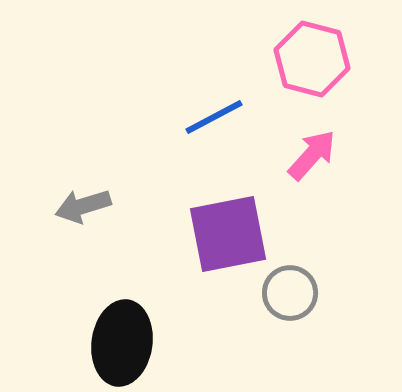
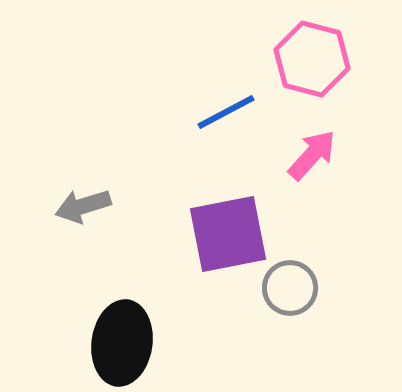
blue line: moved 12 px right, 5 px up
gray circle: moved 5 px up
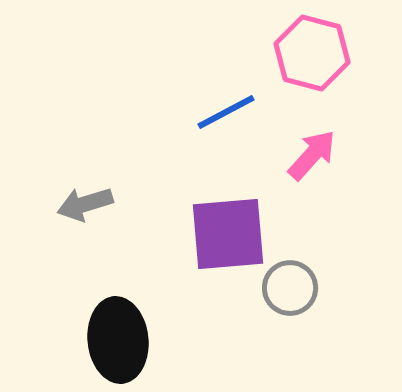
pink hexagon: moved 6 px up
gray arrow: moved 2 px right, 2 px up
purple square: rotated 6 degrees clockwise
black ellipse: moved 4 px left, 3 px up; rotated 14 degrees counterclockwise
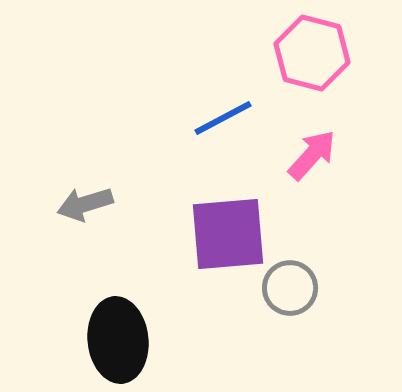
blue line: moved 3 px left, 6 px down
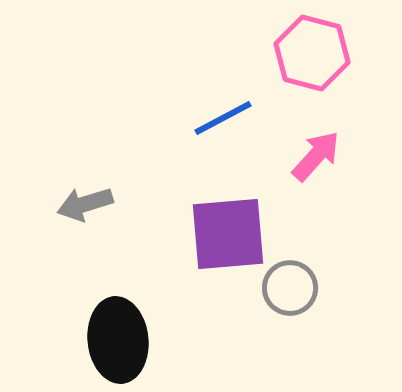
pink arrow: moved 4 px right, 1 px down
